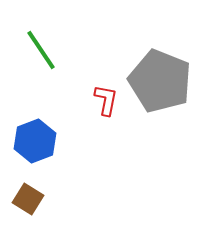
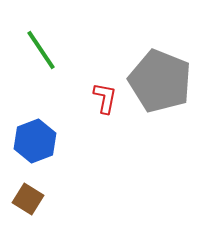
red L-shape: moved 1 px left, 2 px up
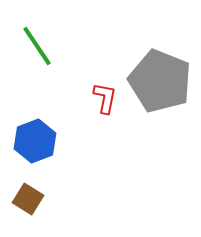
green line: moved 4 px left, 4 px up
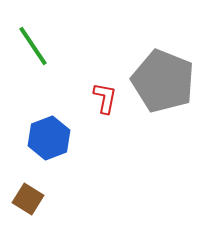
green line: moved 4 px left
gray pentagon: moved 3 px right
blue hexagon: moved 14 px right, 3 px up
